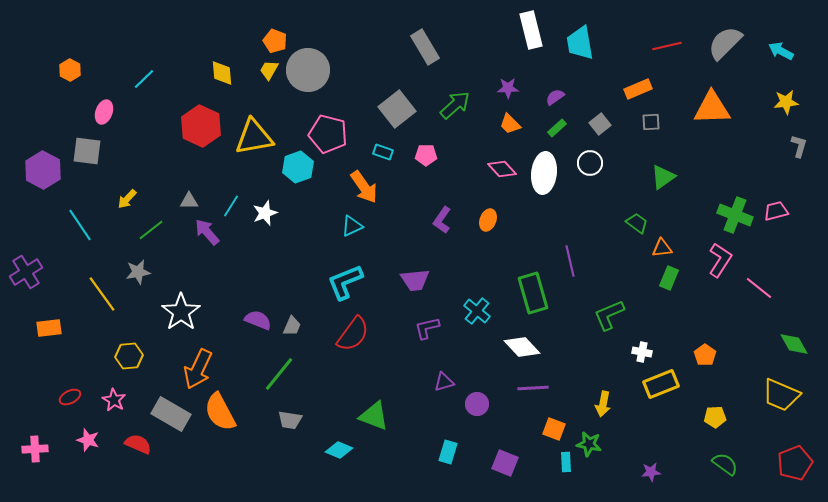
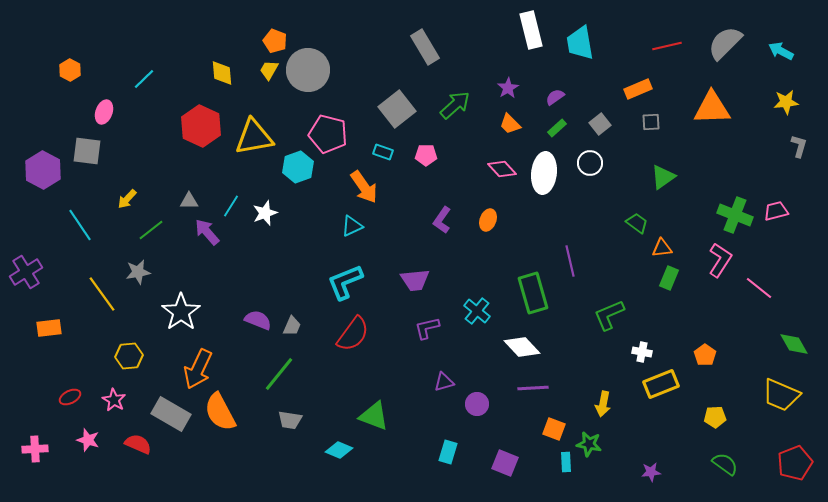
purple star at (508, 88): rotated 30 degrees counterclockwise
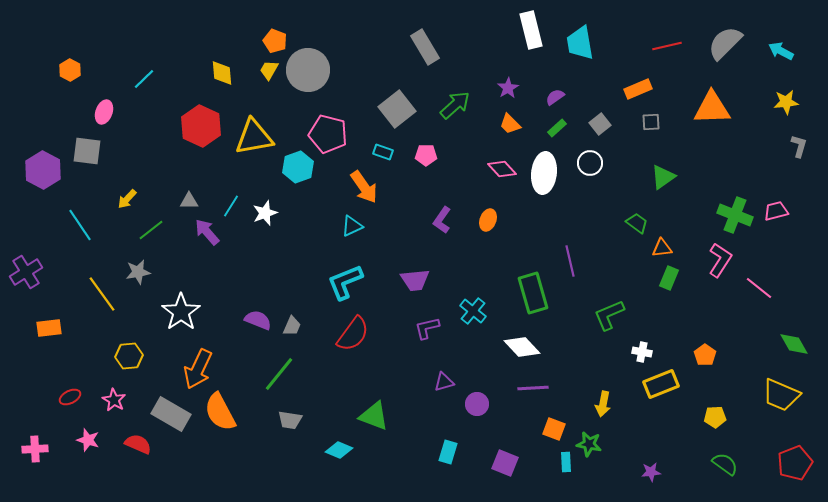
cyan cross at (477, 311): moved 4 px left
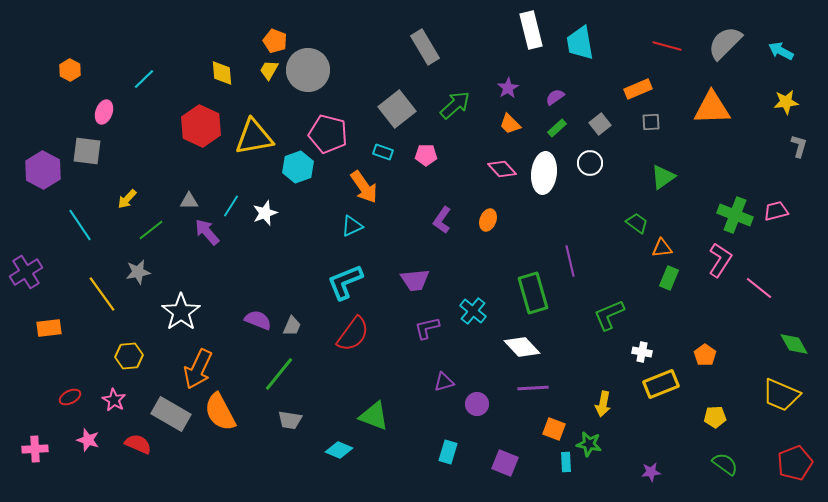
red line at (667, 46): rotated 28 degrees clockwise
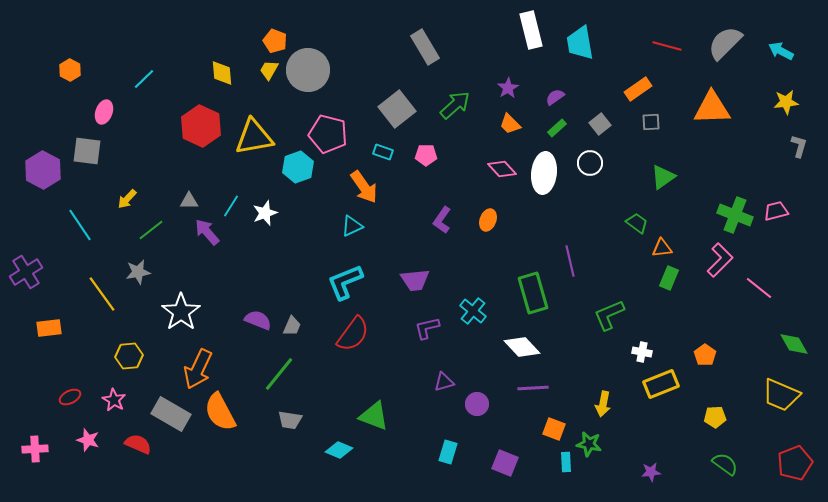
orange rectangle at (638, 89): rotated 12 degrees counterclockwise
pink L-shape at (720, 260): rotated 12 degrees clockwise
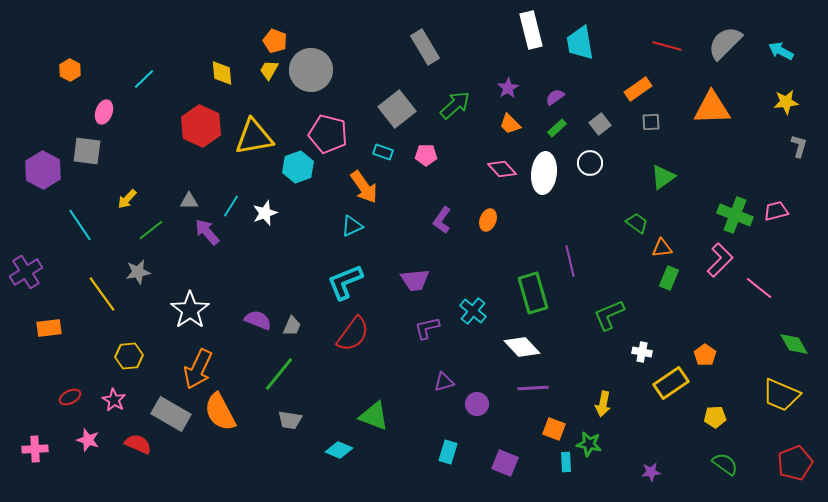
gray circle at (308, 70): moved 3 px right
white star at (181, 312): moved 9 px right, 2 px up
yellow rectangle at (661, 384): moved 10 px right, 1 px up; rotated 12 degrees counterclockwise
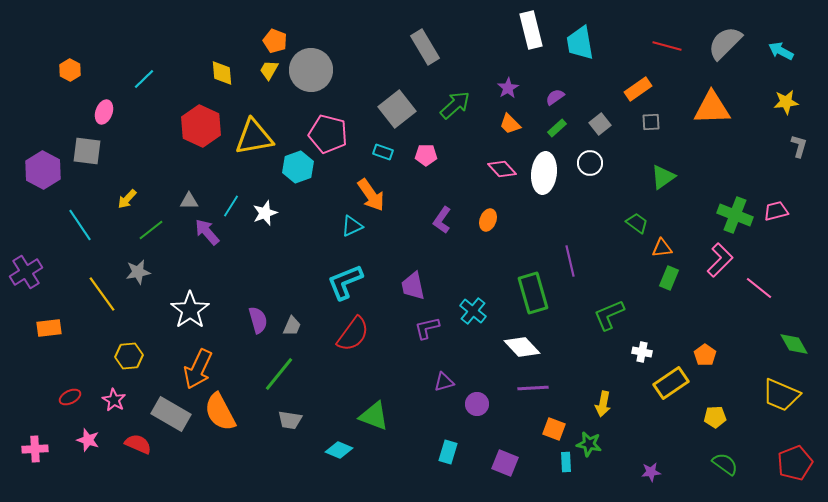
orange arrow at (364, 187): moved 7 px right, 8 px down
purple trapezoid at (415, 280): moved 2 px left, 6 px down; rotated 84 degrees clockwise
purple semicircle at (258, 320): rotated 52 degrees clockwise
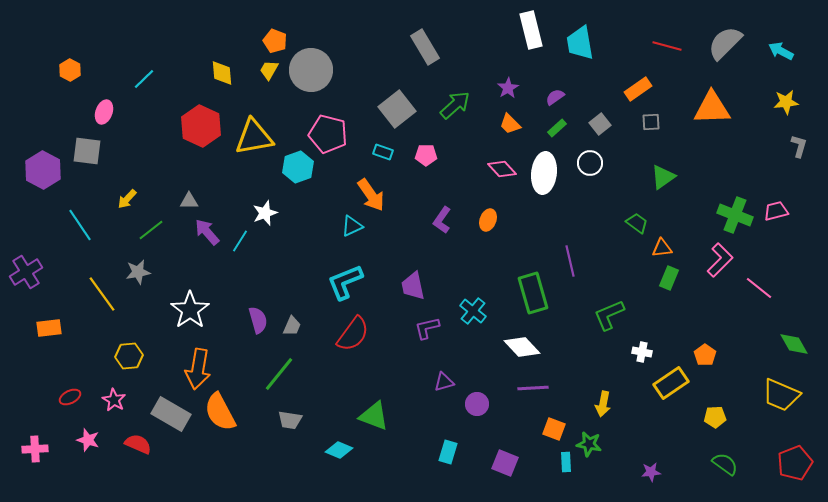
cyan line at (231, 206): moved 9 px right, 35 px down
orange arrow at (198, 369): rotated 15 degrees counterclockwise
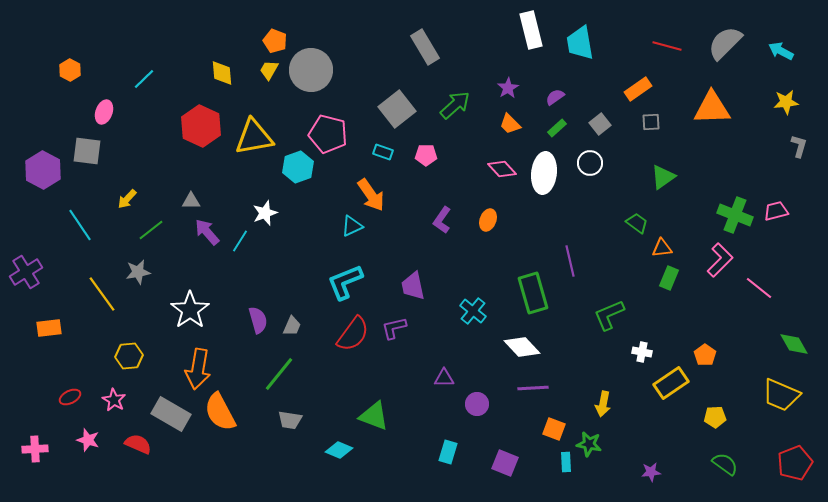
gray triangle at (189, 201): moved 2 px right
purple L-shape at (427, 328): moved 33 px left
purple triangle at (444, 382): moved 4 px up; rotated 15 degrees clockwise
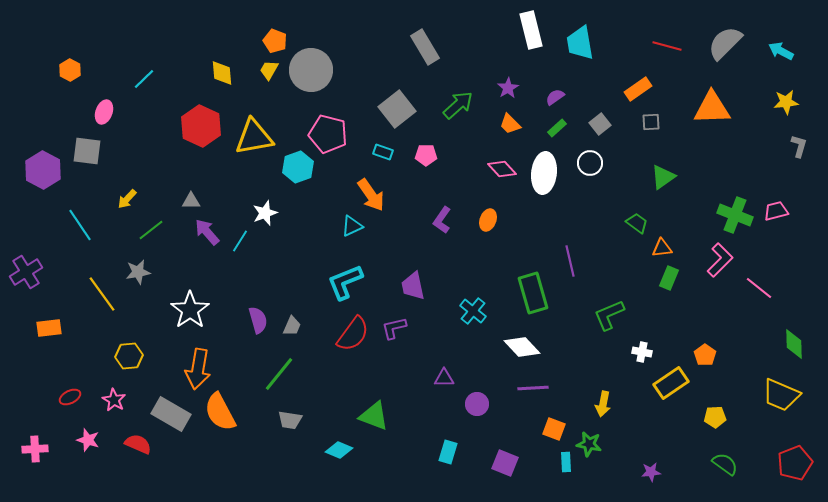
green arrow at (455, 105): moved 3 px right
green diamond at (794, 344): rotated 28 degrees clockwise
